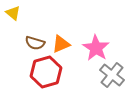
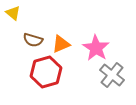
brown semicircle: moved 2 px left, 3 px up
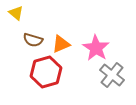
yellow triangle: moved 3 px right
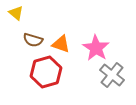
orange triangle: rotated 42 degrees clockwise
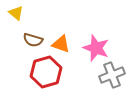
pink star: rotated 12 degrees counterclockwise
gray cross: rotated 30 degrees clockwise
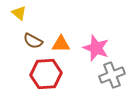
yellow triangle: moved 3 px right
brown semicircle: moved 1 px down; rotated 12 degrees clockwise
orange triangle: rotated 18 degrees counterclockwise
red hexagon: moved 2 px down; rotated 12 degrees clockwise
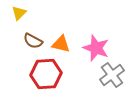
yellow triangle: rotated 35 degrees clockwise
orange triangle: rotated 12 degrees clockwise
gray cross: rotated 15 degrees counterclockwise
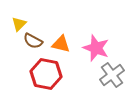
yellow triangle: moved 11 px down
red hexagon: rotated 16 degrees clockwise
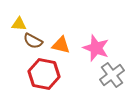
yellow triangle: rotated 49 degrees clockwise
orange triangle: moved 1 px down
red hexagon: moved 2 px left
